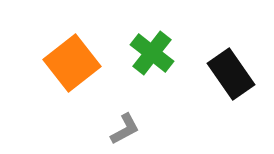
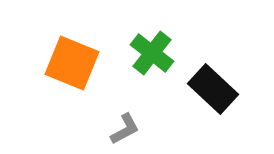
orange square: rotated 30 degrees counterclockwise
black rectangle: moved 18 px left, 15 px down; rotated 12 degrees counterclockwise
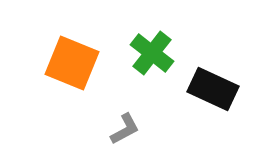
black rectangle: rotated 18 degrees counterclockwise
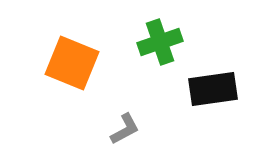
green cross: moved 8 px right, 11 px up; rotated 33 degrees clockwise
black rectangle: rotated 33 degrees counterclockwise
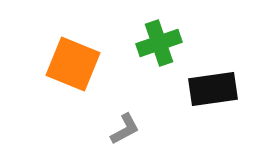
green cross: moved 1 px left, 1 px down
orange square: moved 1 px right, 1 px down
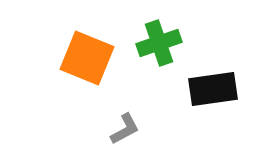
orange square: moved 14 px right, 6 px up
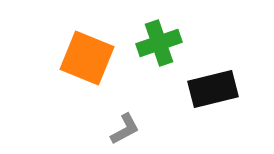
black rectangle: rotated 6 degrees counterclockwise
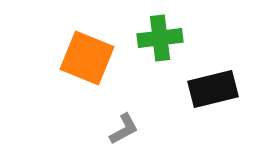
green cross: moved 1 px right, 5 px up; rotated 12 degrees clockwise
gray L-shape: moved 1 px left
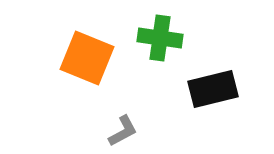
green cross: rotated 15 degrees clockwise
gray L-shape: moved 1 px left, 2 px down
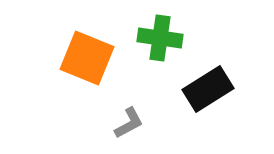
black rectangle: moved 5 px left; rotated 18 degrees counterclockwise
gray L-shape: moved 6 px right, 8 px up
